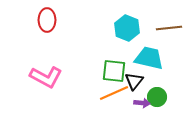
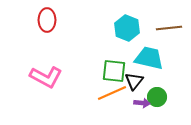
orange line: moved 2 px left
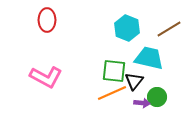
brown line: moved 1 px down; rotated 25 degrees counterclockwise
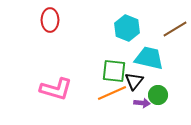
red ellipse: moved 3 px right
brown line: moved 6 px right
pink L-shape: moved 10 px right, 12 px down; rotated 12 degrees counterclockwise
green circle: moved 1 px right, 2 px up
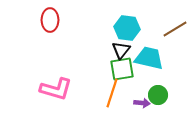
cyan hexagon: rotated 15 degrees counterclockwise
green square: moved 8 px right, 2 px up; rotated 15 degrees counterclockwise
black triangle: moved 13 px left, 31 px up
orange line: rotated 48 degrees counterclockwise
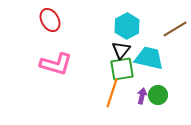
red ellipse: rotated 30 degrees counterclockwise
cyan hexagon: moved 2 px up; rotated 25 degrees clockwise
pink L-shape: moved 25 px up
purple arrow: moved 7 px up; rotated 84 degrees counterclockwise
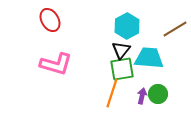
cyan trapezoid: rotated 8 degrees counterclockwise
green circle: moved 1 px up
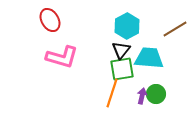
pink L-shape: moved 6 px right, 7 px up
green circle: moved 2 px left
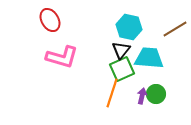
cyan hexagon: moved 2 px right, 1 px down; rotated 20 degrees counterclockwise
green square: rotated 15 degrees counterclockwise
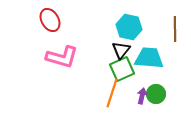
brown line: rotated 60 degrees counterclockwise
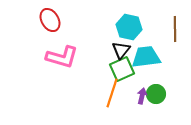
cyan trapezoid: moved 3 px left, 1 px up; rotated 12 degrees counterclockwise
